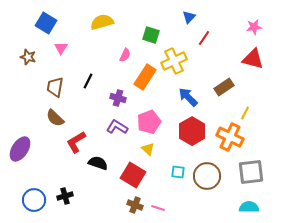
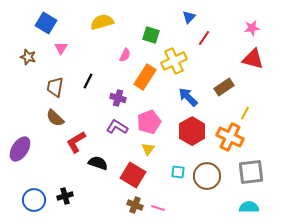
pink star: moved 2 px left, 1 px down
yellow triangle: rotated 24 degrees clockwise
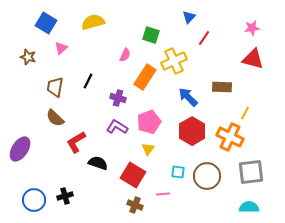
yellow semicircle: moved 9 px left
pink triangle: rotated 16 degrees clockwise
brown rectangle: moved 2 px left; rotated 36 degrees clockwise
pink line: moved 5 px right, 14 px up; rotated 24 degrees counterclockwise
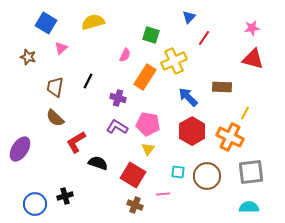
pink pentagon: moved 1 px left, 2 px down; rotated 30 degrees clockwise
blue circle: moved 1 px right, 4 px down
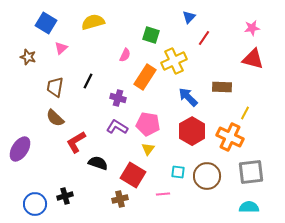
brown cross: moved 15 px left, 6 px up; rotated 35 degrees counterclockwise
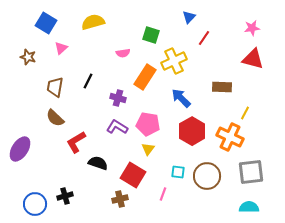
pink semicircle: moved 2 px left, 2 px up; rotated 56 degrees clockwise
blue arrow: moved 7 px left, 1 px down
pink line: rotated 64 degrees counterclockwise
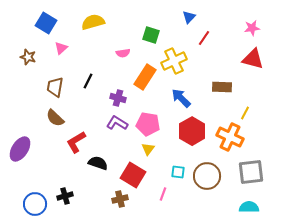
purple L-shape: moved 4 px up
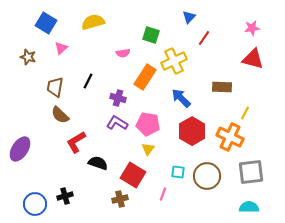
brown semicircle: moved 5 px right, 3 px up
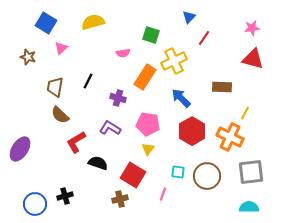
purple L-shape: moved 7 px left, 5 px down
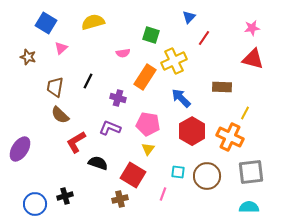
purple L-shape: rotated 10 degrees counterclockwise
